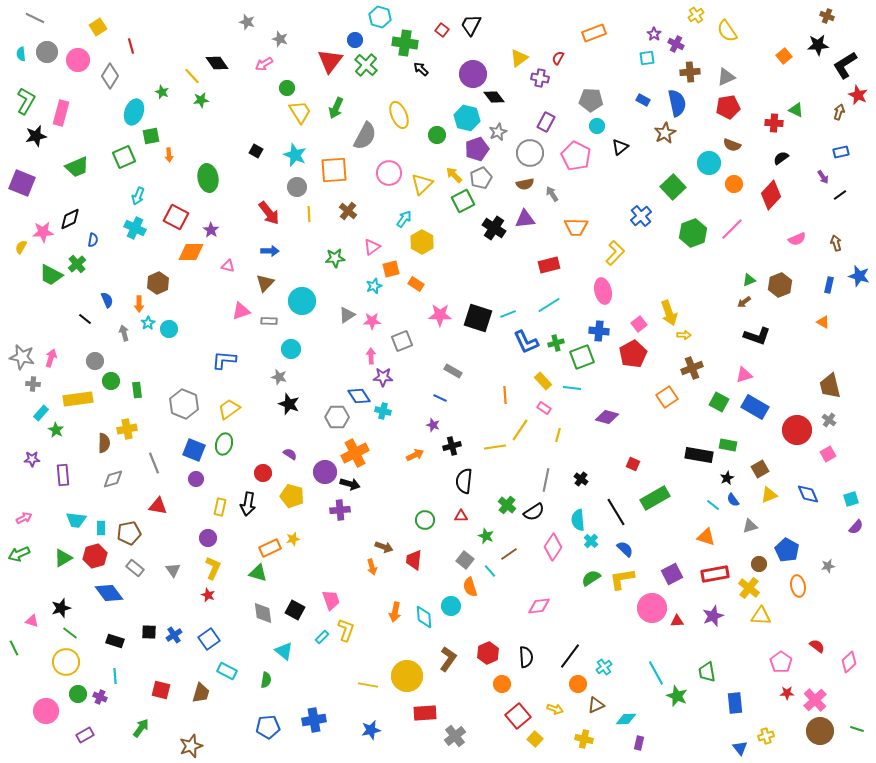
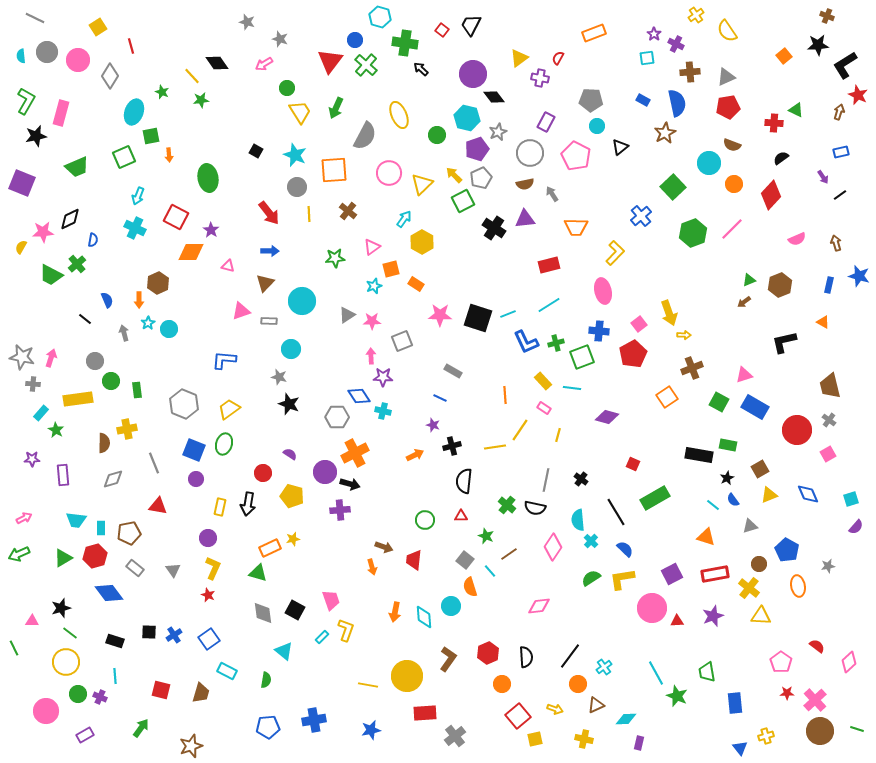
cyan semicircle at (21, 54): moved 2 px down
orange arrow at (139, 304): moved 4 px up
black L-shape at (757, 336): moved 27 px right, 6 px down; rotated 148 degrees clockwise
black semicircle at (534, 512): moved 1 px right, 4 px up; rotated 45 degrees clockwise
pink triangle at (32, 621): rotated 16 degrees counterclockwise
yellow square at (535, 739): rotated 35 degrees clockwise
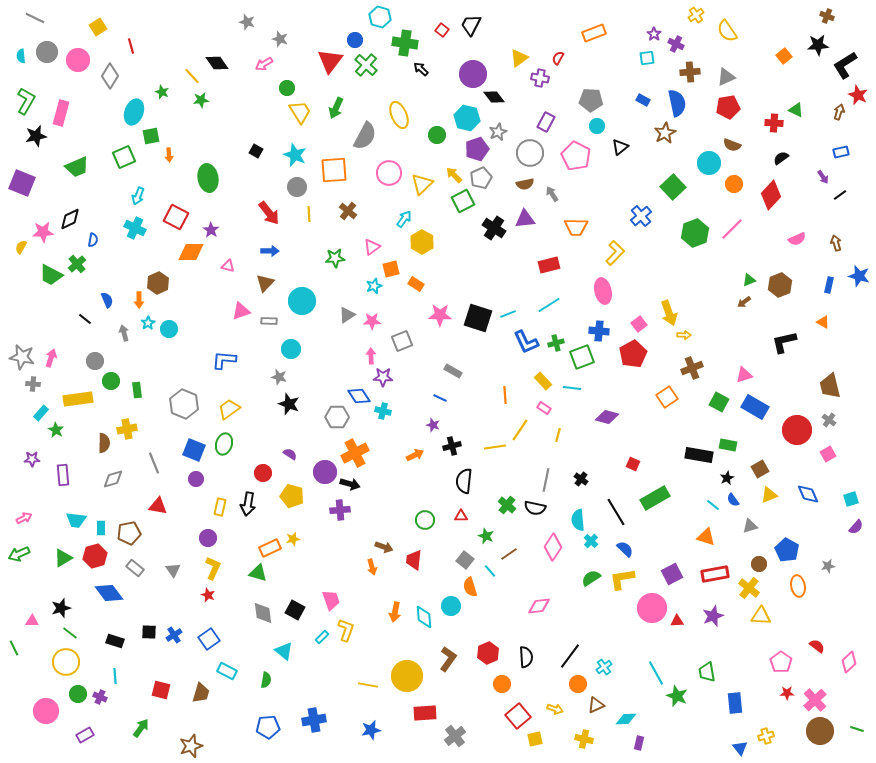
green hexagon at (693, 233): moved 2 px right
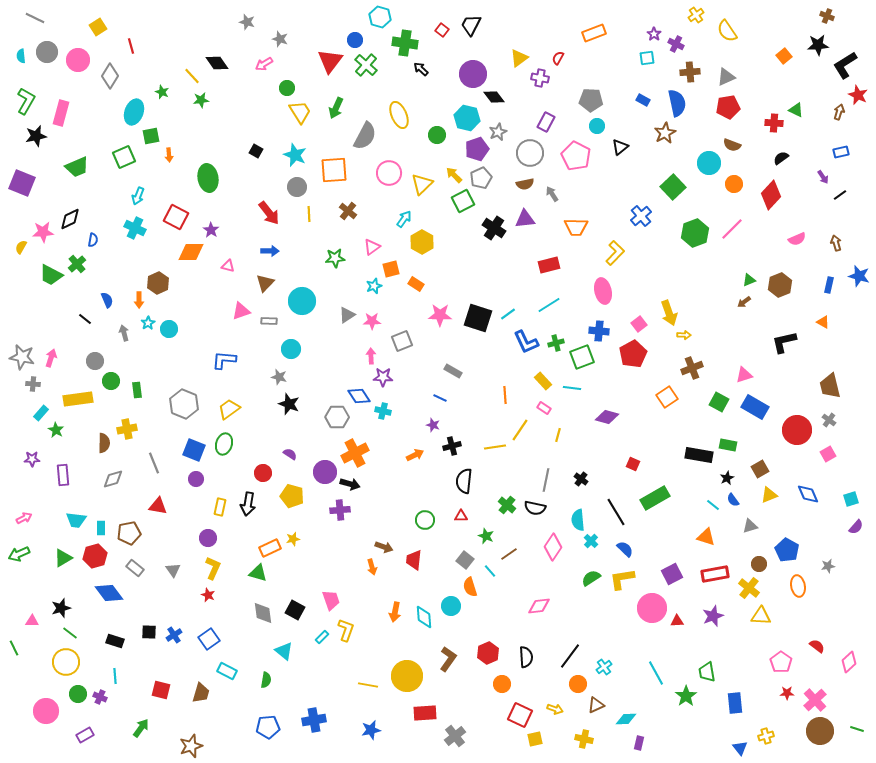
cyan line at (508, 314): rotated 14 degrees counterclockwise
green star at (677, 696): moved 9 px right; rotated 15 degrees clockwise
red square at (518, 716): moved 2 px right, 1 px up; rotated 25 degrees counterclockwise
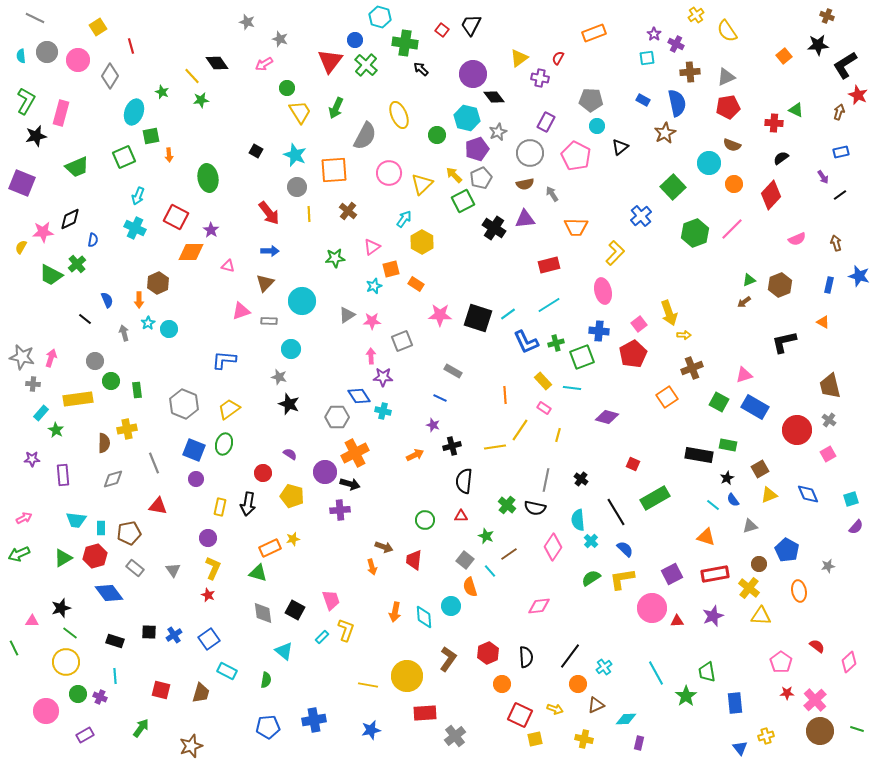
orange ellipse at (798, 586): moved 1 px right, 5 px down
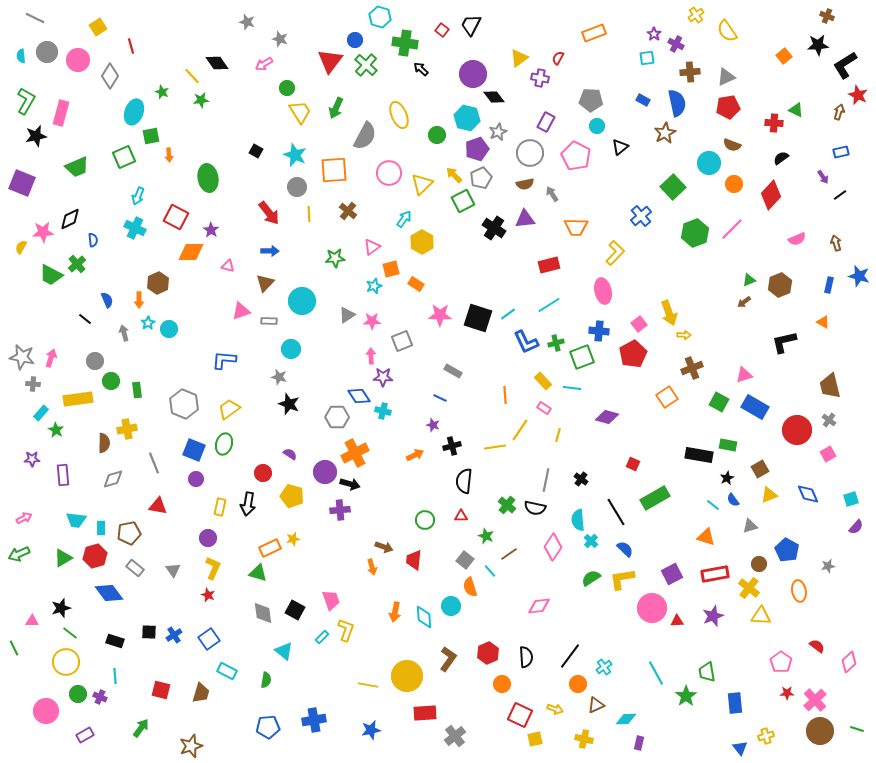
blue semicircle at (93, 240): rotated 16 degrees counterclockwise
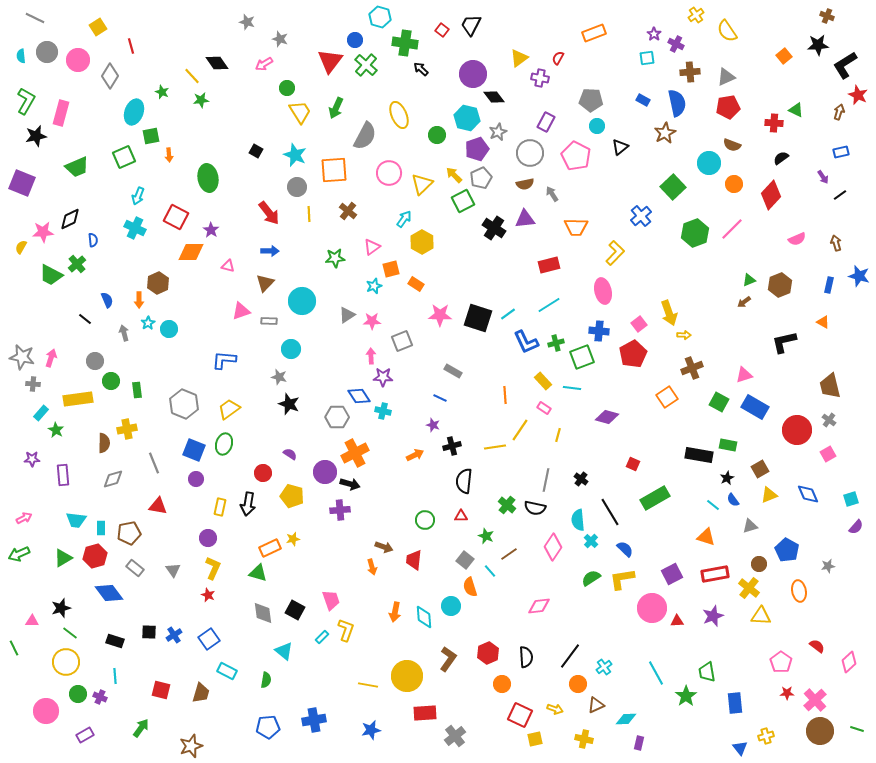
black line at (616, 512): moved 6 px left
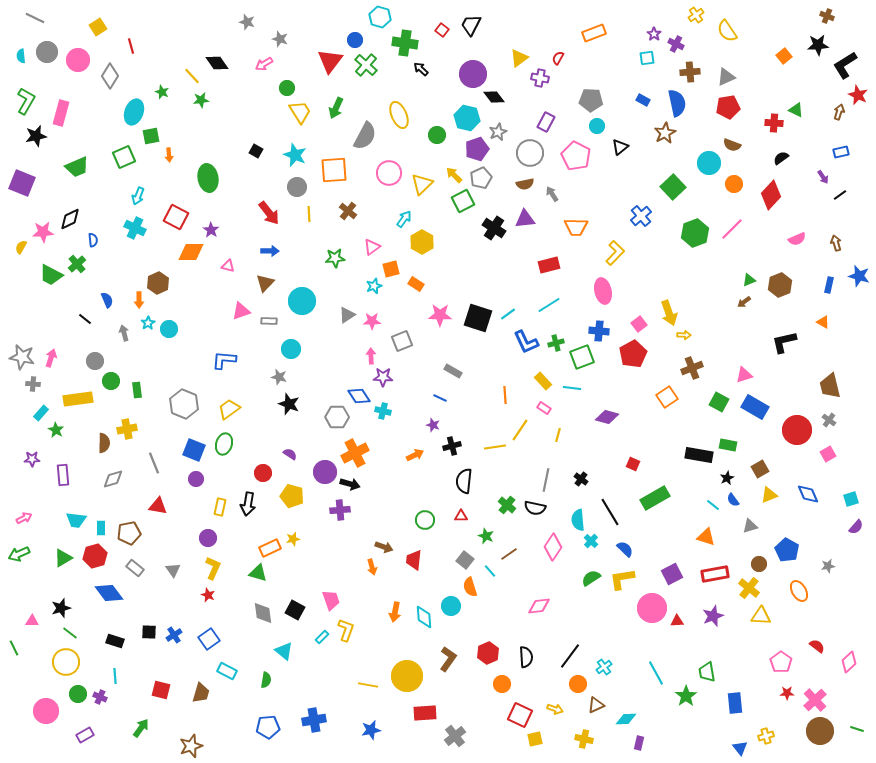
orange ellipse at (799, 591): rotated 20 degrees counterclockwise
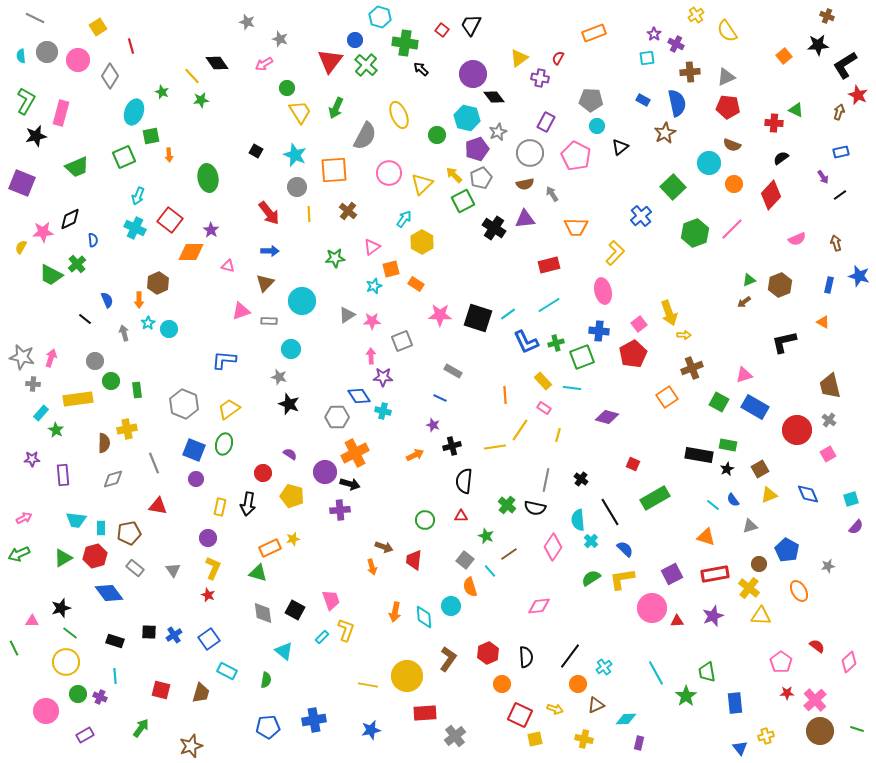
red pentagon at (728, 107): rotated 15 degrees clockwise
red square at (176, 217): moved 6 px left, 3 px down; rotated 10 degrees clockwise
black star at (727, 478): moved 9 px up
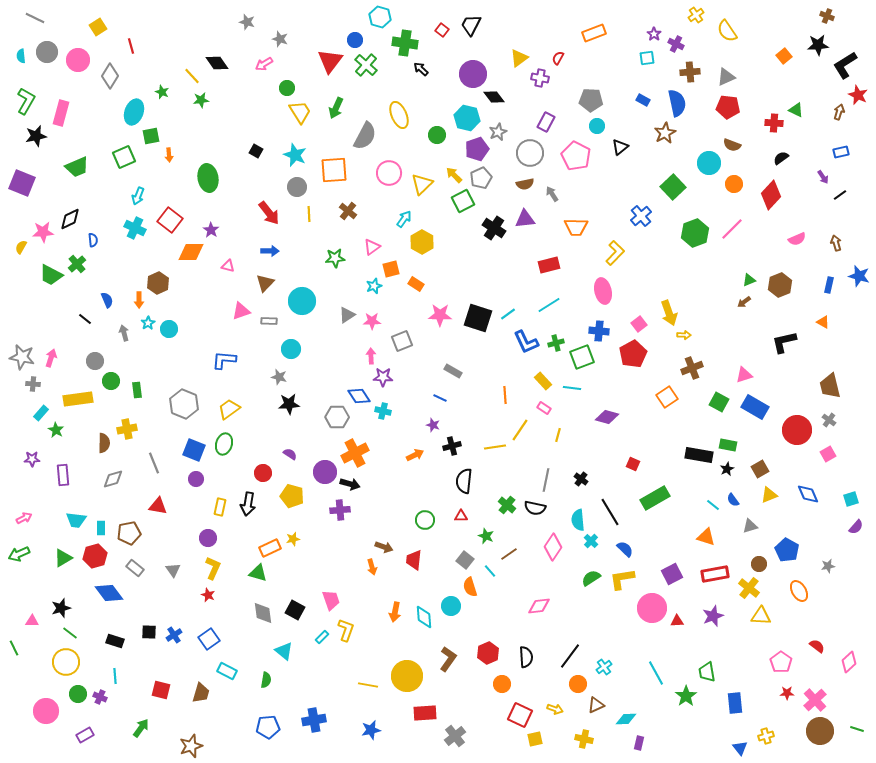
black star at (289, 404): rotated 25 degrees counterclockwise
